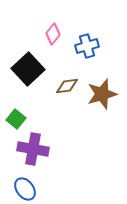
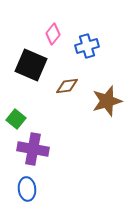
black square: moved 3 px right, 4 px up; rotated 24 degrees counterclockwise
brown star: moved 5 px right, 7 px down
blue ellipse: moved 2 px right; rotated 30 degrees clockwise
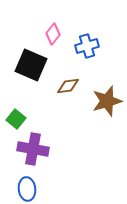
brown diamond: moved 1 px right
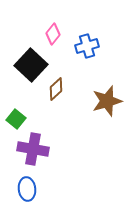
black square: rotated 20 degrees clockwise
brown diamond: moved 12 px left, 3 px down; rotated 35 degrees counterclockwise
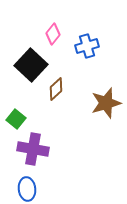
brown star: moved 1 px left, 2 px down
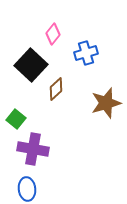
blue cross: moved 1 px left, 7 px down
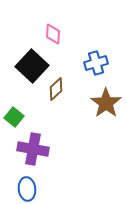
pink diamond: rotated 35 degrees counterclockwise
blue cross: moved 10 px right, 10 px down
black square: moved 1 px right, 1 px down
brown star: rotated 20 degrees counterclockwise
green square: moved 2 px left, 2 px up
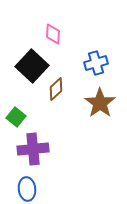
brown star: moved 6 px left
green square: moved 2 px right
purple cross: rotated 16 degrees counterclockwise
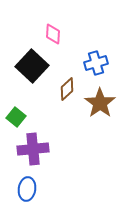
brown diamond: moved 11 px right
blue ellipse: rotated 15 degrees clockwise
